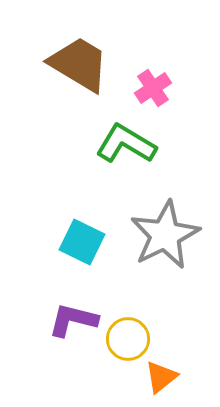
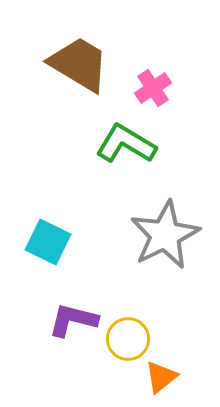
cyan square: moved 34 px left
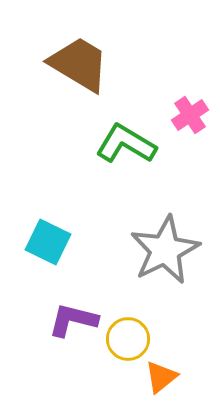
pink cross: moved 37 px right, 27 px down
gray star: moved 15 px down
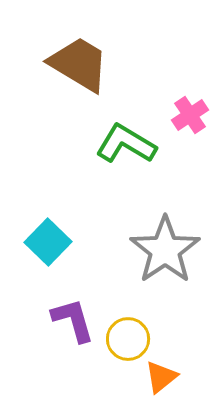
cyan square: rotated 18 degrees clockwise
gray star: rotated 8 degrees counterclockwise
purple L-shape: rotated 60 degrees clockwise
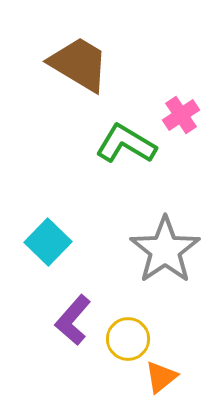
pink cross: moved 9 px left
purple L-shape: rotated 123 degrees counterclockwise
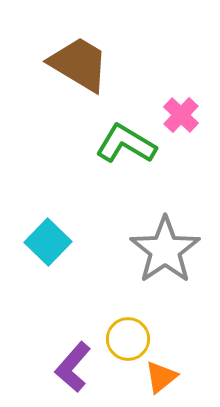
pink cross: rotated 12 degrees counterclockwise
purple L-shape: moved 47 px down
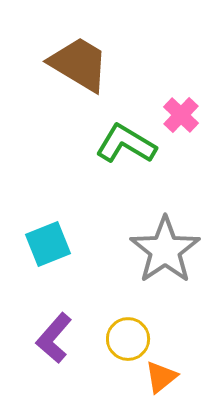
cyan square: moved 2 px down; rotated 24 degrees clockwise
purple L-shape: moved 19 px left, 29 px up
